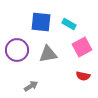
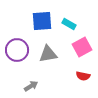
blue square: moved 1 px right, 1 px up; rotated 10 degrees counterclockwise
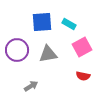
blue square: moved 1 px down
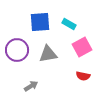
blue square: moved 2 px left
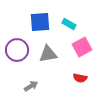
red semicircle: moved 3 px left, 2 px down
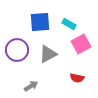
pink square: moved 1 px left, 3 px up
gray triangle: rotated 18 degrees counterclockwise
red semicircle: moved 3 px left
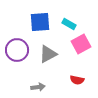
red semicircle: moved 2 px down
gray arrow: moved 7 px right, 1 px down; rotated 24 degrees clockwise
